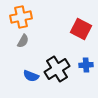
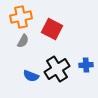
red square: moved 29 px left
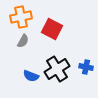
blue cross: moved 2 px down; rotated 16 degrees clockwise
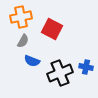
black cross: moved 3 px right, 4 px down; rotated 10 degrees clockwise
blue semicircle: moved 1 px right, 15 px up
